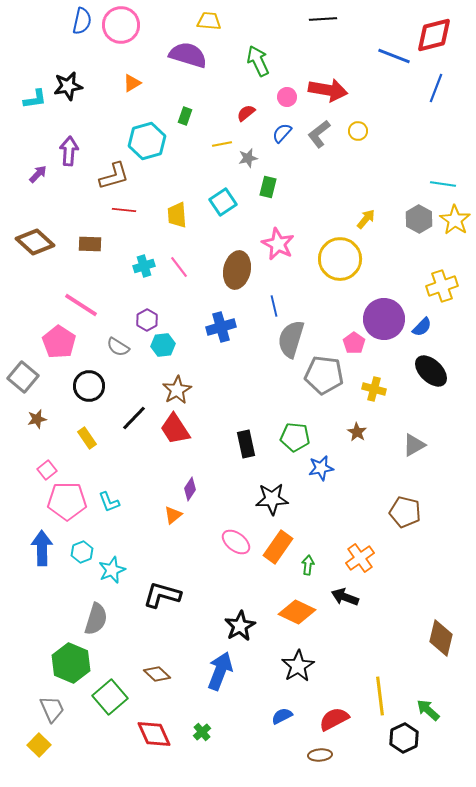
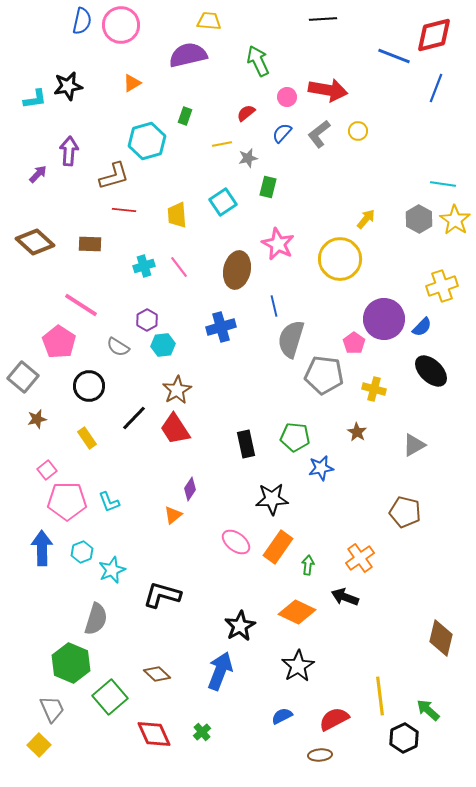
purple semicircle at (188, 55): rotated 30 degrees counterclockwise
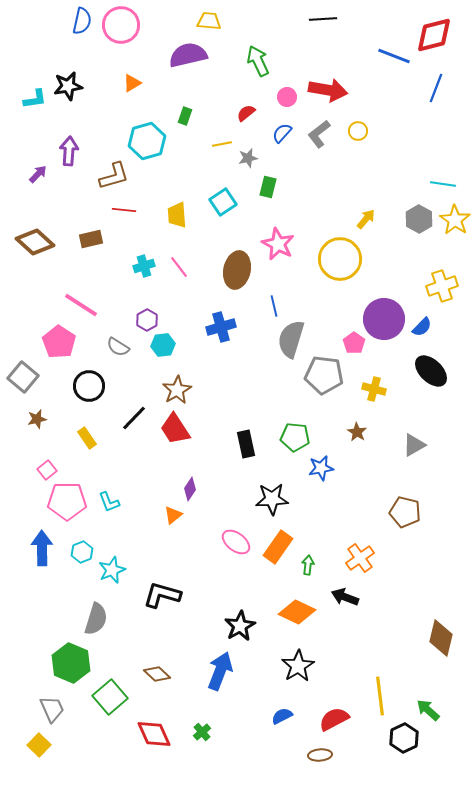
brown rectangle at (90, 244): moved 1 px right, 5 px up; rotated 15 degrees counterclockwise
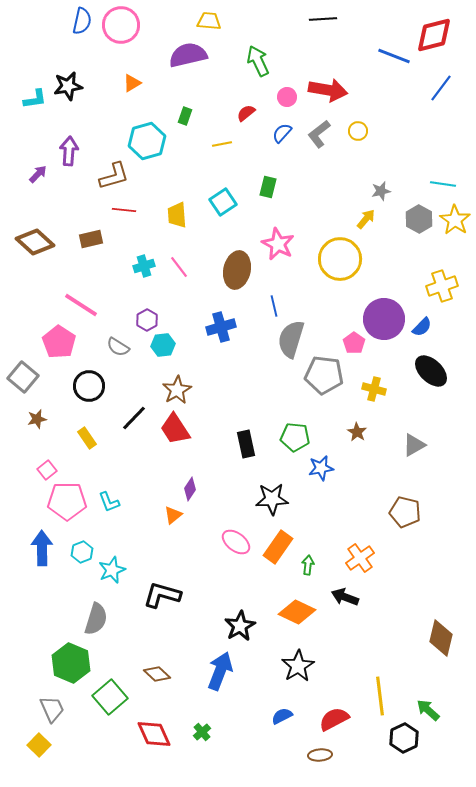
blue line at (436, 88): moved 5 px right; rotated 16 degrees clockwise
gray star at (248, 158): moved 133 px right, 33 px down
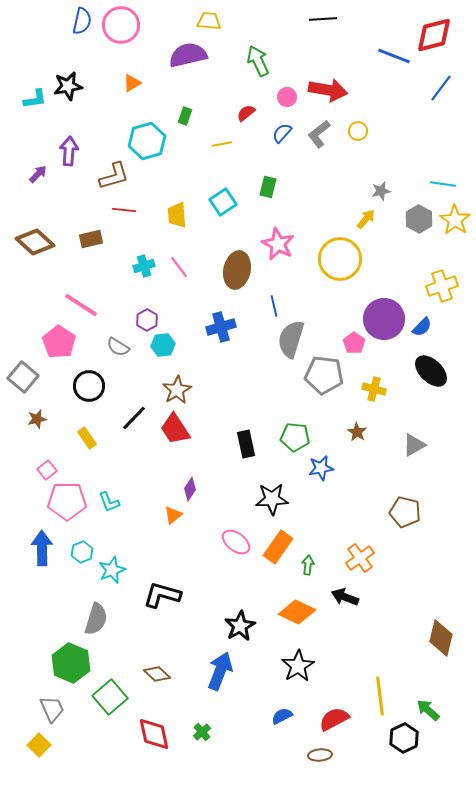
red diamond at (154, 734): rotated 12 degrees clockwise
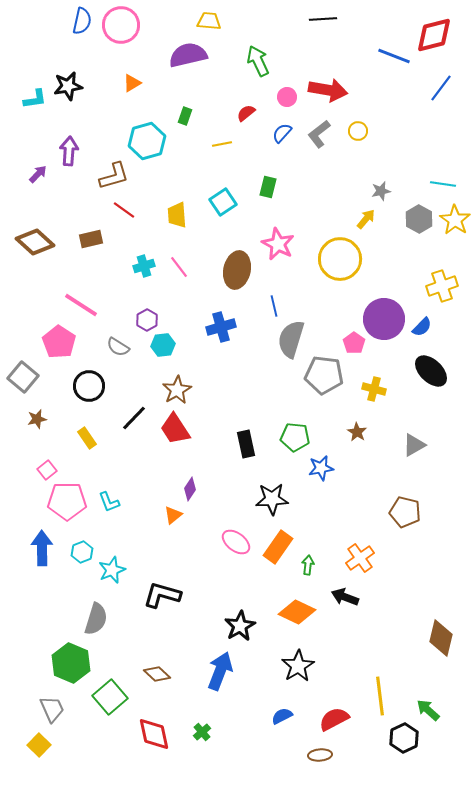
red line at (124, 210): rotated 30 degrees clockwise
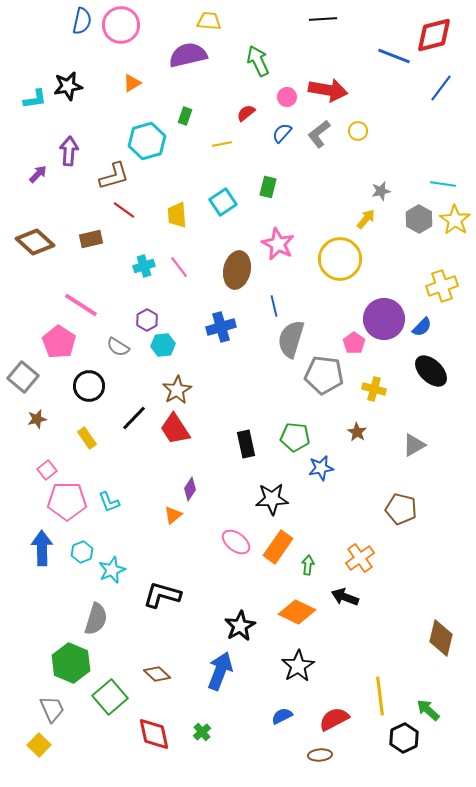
brown pentagon at (405, 512): moved 4 px left, 3 px up
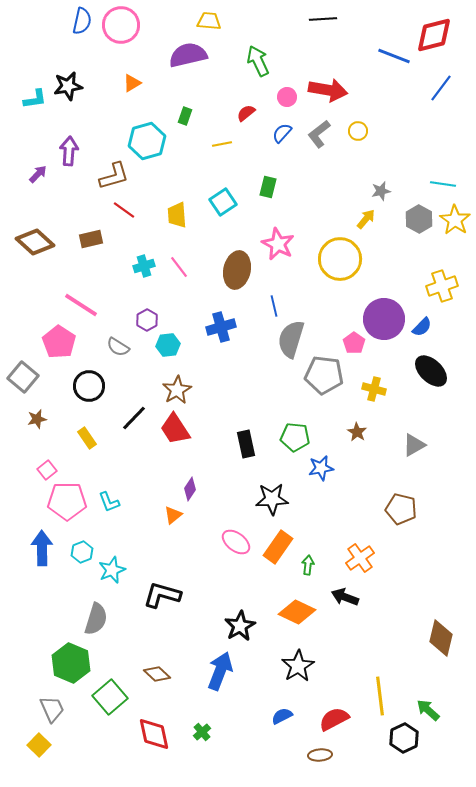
cyan hexagon at (163, 345): moved 5 px right
